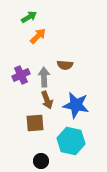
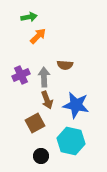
green arrow: rotated 21 degrees clockwise
brown square: rotated 24 degrees counterclockwise
black circle: moved 5 px up
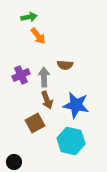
orange arrow: rotated 96 degrees clockwise
black circle: moved 27 px left, 6 px down
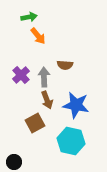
purple cross: rotated 18 degrees counterclockwise
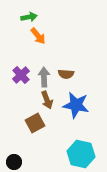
brown semicircle: moved 1 px right, 9 px down
cyan hexagon: moved 10 px right, 13 px down
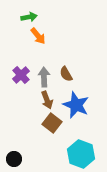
brown semicircle: rotated 56 degrees clockwise
blue star: rotated 12 degrees clockwise
brown square: moved 17 px right; rotated 24 degrees counterclockwise
cyan hexagon: rotated 8 degrees clockwise
black circle: moved 3 px up
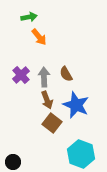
orange arrow: moved 1 px right, 1 px down
black circle: moved 1 px left, 3 px down
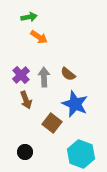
orange arrow: rotated 18 degrees counterclockwise
brown semicircle: moved 2 px right; rotated 21 degrees counterclockwise
brown arrow: moved 21 px left
blue star: moved 1 px left, 1 px up
black circle: moved 12 px right, 10 px up
